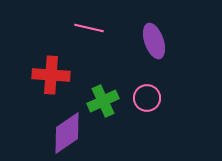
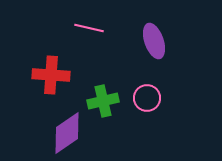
green cross: rotated 12 degrees clockwise
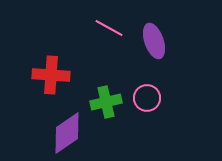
pink line: moved 20 px right; rotated 16 degrees clockwise
green cross: moved 3 px right, 1 px down
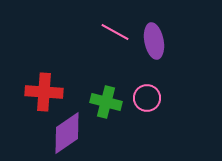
pink line: moved 6 px right, 4 px down
purple ellipse: rotated 8 degrees clockwise
red cross: moved 7 px left, 17 px down
green cross: rotated 28 degrees clockwise
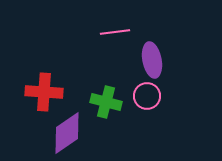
pink line: rotated 36 degrees counterclockwise
purple ellipse: moved 2 px left, 19 px down
pink circle: moved 2 px up
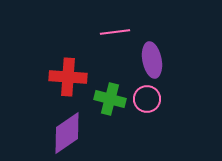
red cross: moved 24 px right, 15 px up
pink circle: moved 3 px down
green cross: moved 4 px right, 3 px up
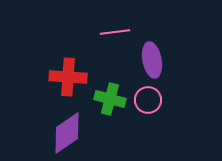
pink circle: moved 1 px right, 1 px down
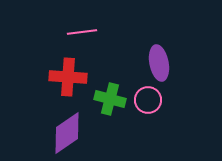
pink line: moved 33 px left
purple ellipse: moved 7 px right, 3 px down
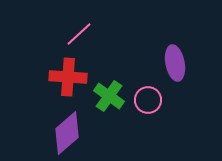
pink line: moved 3 px left, 2 px down; rotated 36 degrees counterclockwise
purple ellipse: moved 16 px right
green cross: moved 1 px left, 3 px up; rotated 20 degrees clockwise
purple diamond: rotated 6 degrees counterclockwise
